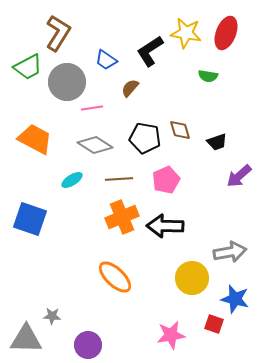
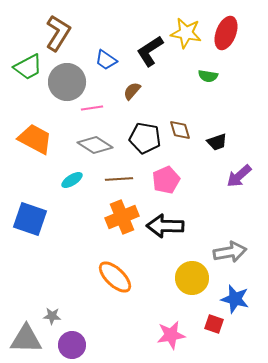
brown semicircle: moved 2 px right, 3 px down
purple circle: moved 16 px left
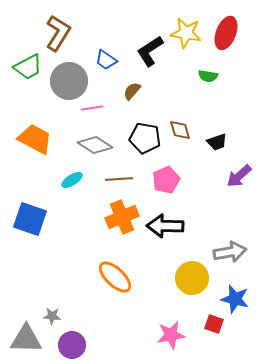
gray circle: moved 2 px right, 1 px up
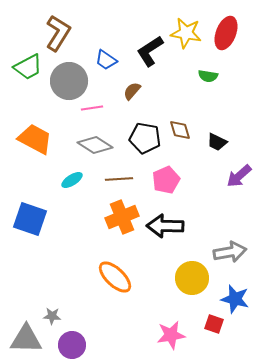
black trapezoid: rotated 45 degrees clockwise
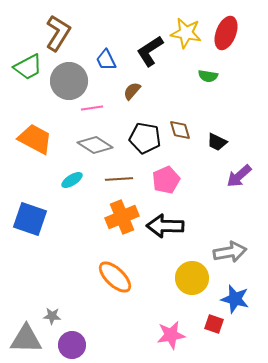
blue trapezoid: rotated 30 degrees clockwise
